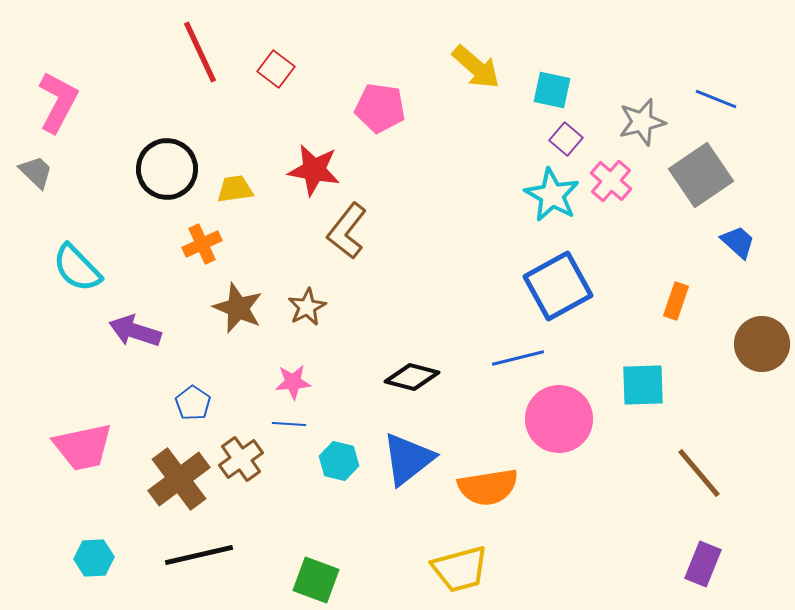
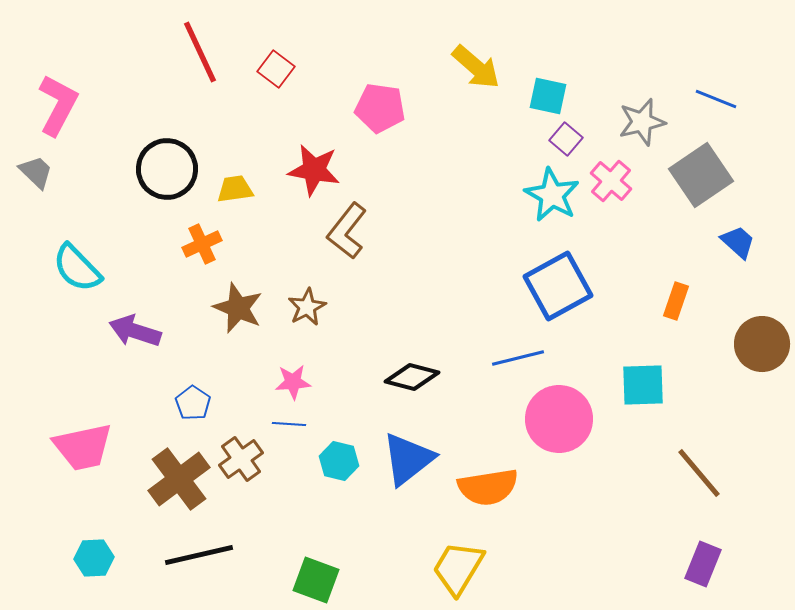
cyan square at (552, 90): moved 4 px left, 6 px down
pink L-shape at (58, 102): moved 3 px down
yellow trapezoid at (460, 569): moved 2 px left, 1 px up; rotated 136 degrees clockwise
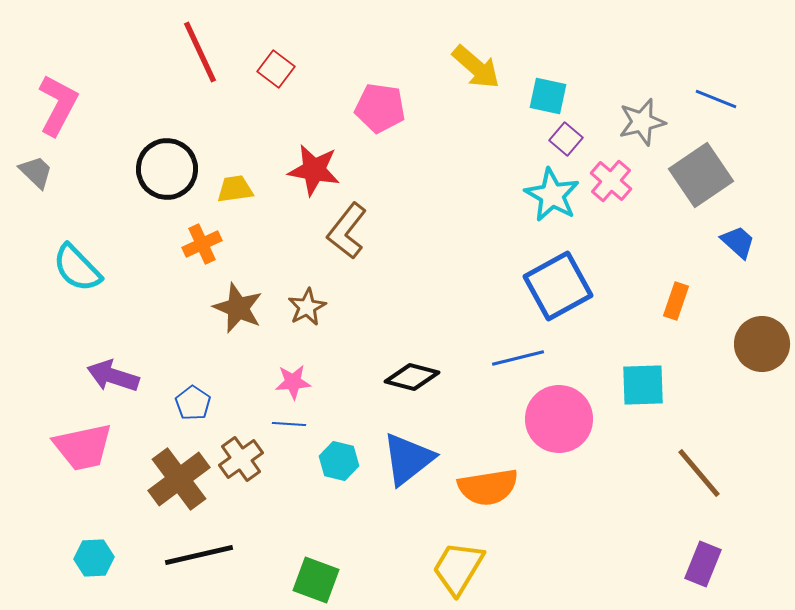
purple arrow at (135, 331): moved 22 px left, 45 px down
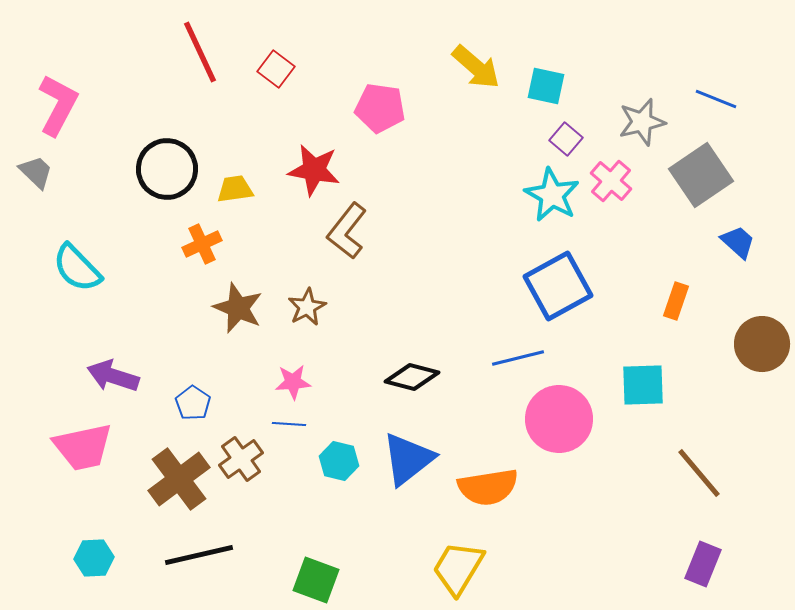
cyan square at (548, 96): moved 2 px left, 10 px up
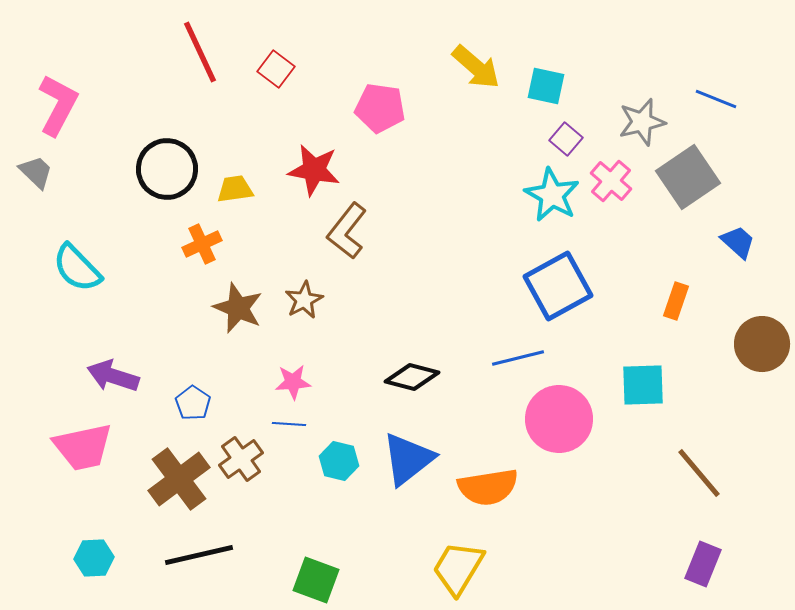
gray square at (701, 175): moved 13 px left, 2 px down
brown star at (307, 307): moved 3 px left, 7 px up
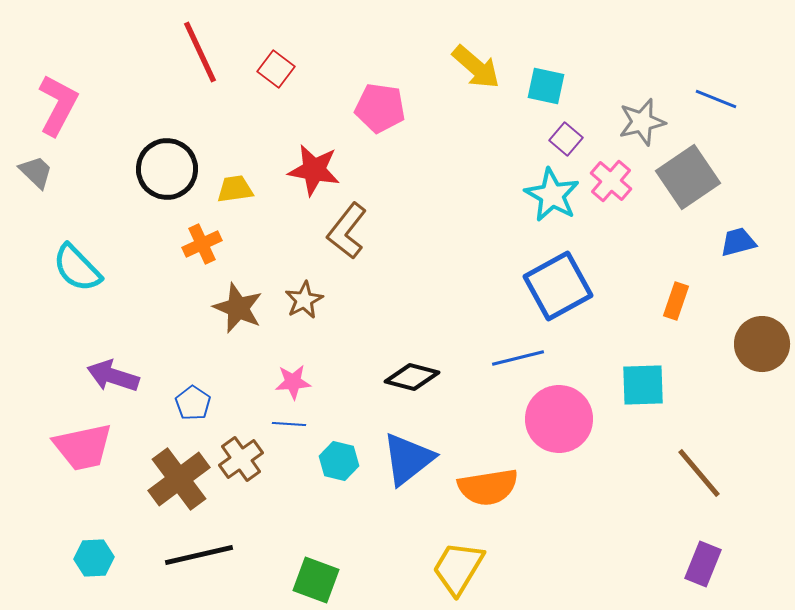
blue trapezoid at (738, 242): rotated 57 degrees counterclockwise
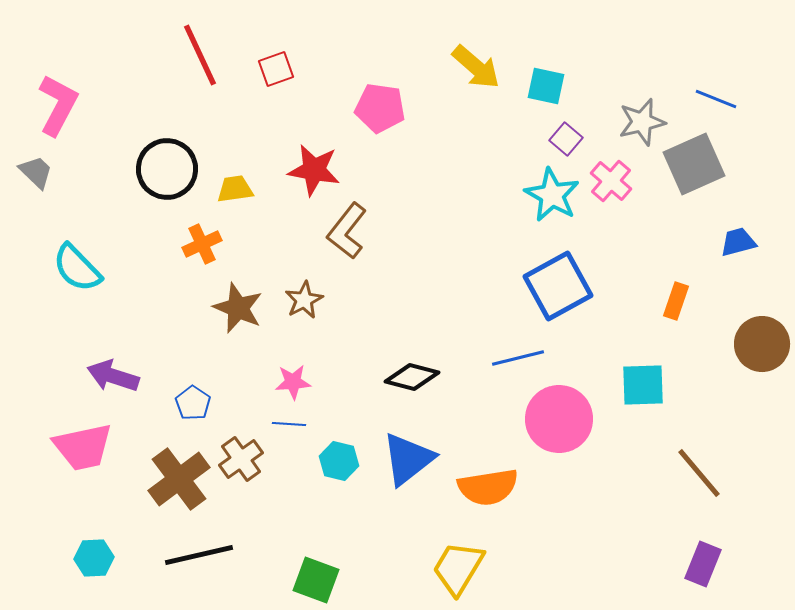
red line at (200, 52): moved 3 px down
red square at (276, 69): rotated 33 degrees clockwise
gray square at (688, 177): moved 6 px right, 13 px up; rotated 10 degrees clockwise
